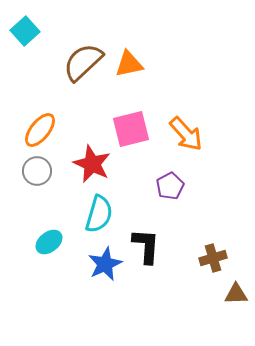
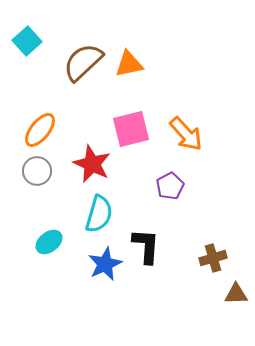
cyan square: moved 2 px right, 10 px down
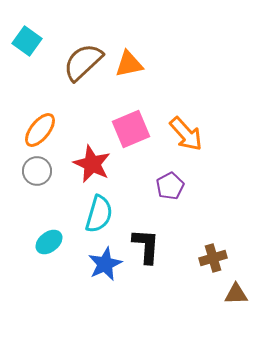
cyan square: rotated 12 degrees counterclockwise
pink square: rotated 9 degrees counterclockwise
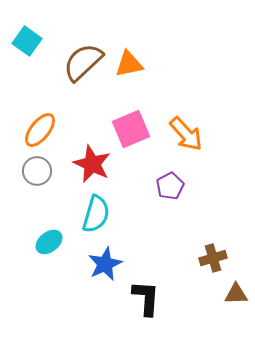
cyan semicircle: moved 3 px left
black L-shape: moved 52 px down
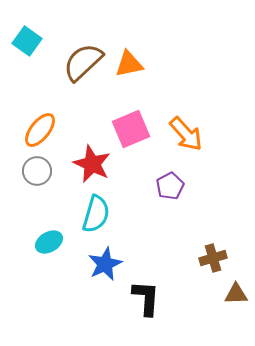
cyan ellipse: rotated 8 degrees clockwise
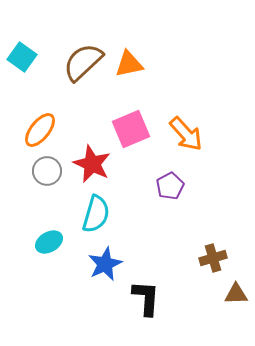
cyan square: moved 5 px left, 16 px down
gray circle: moved 10 px right
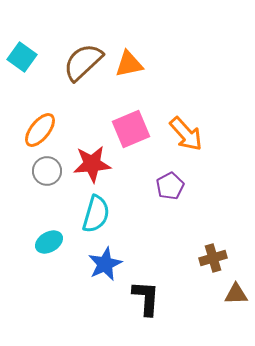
red star: rotated 30 degrees counterclockwise
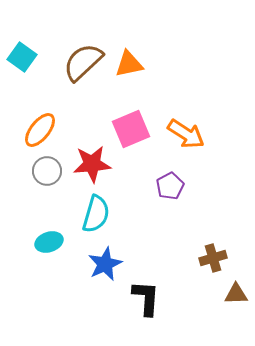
orange arrow: rotated 15 degrees counterclockwise
cyan ellipse: rotated 12 degrees clockwise
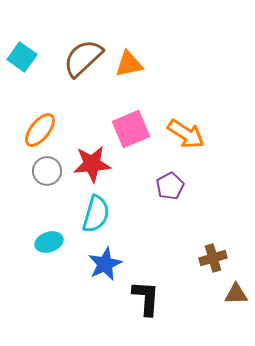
brown semicircle: moved 4 px up
